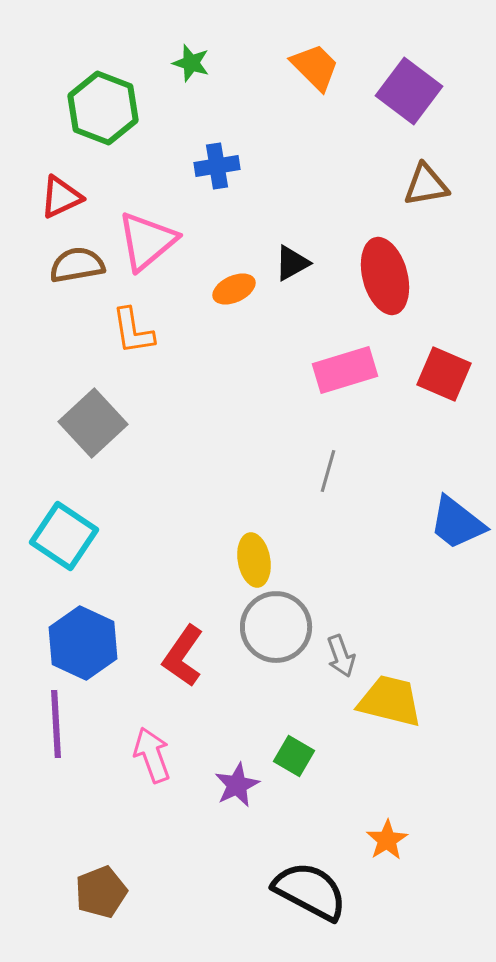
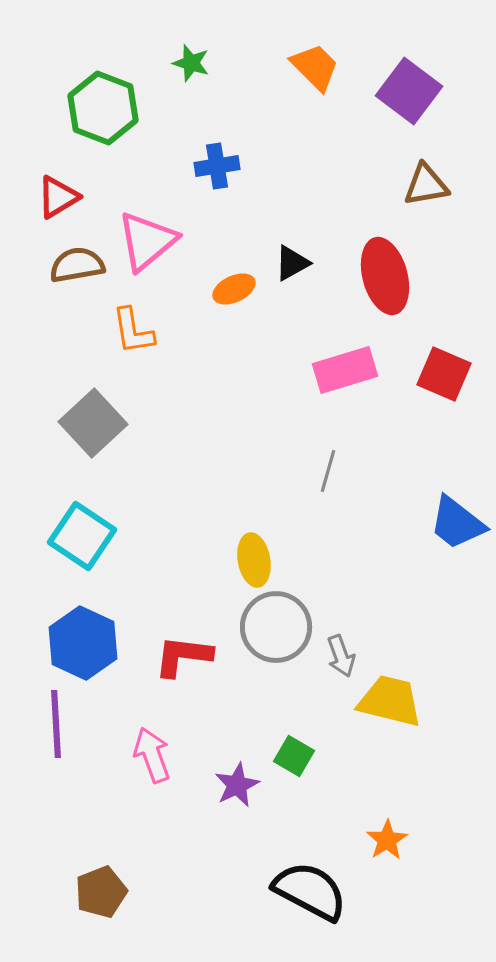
red triangle: moved 3 px left; rotated 6 degrees counterclockwise
cyan square: moved 18 px right
red L-shape: rotated 62 degrees clockwise
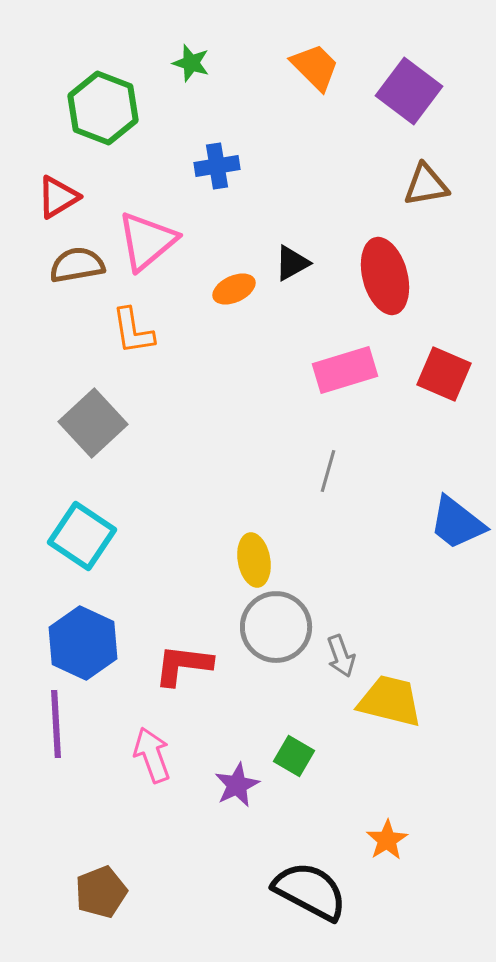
red L-shape: moved 9 px down
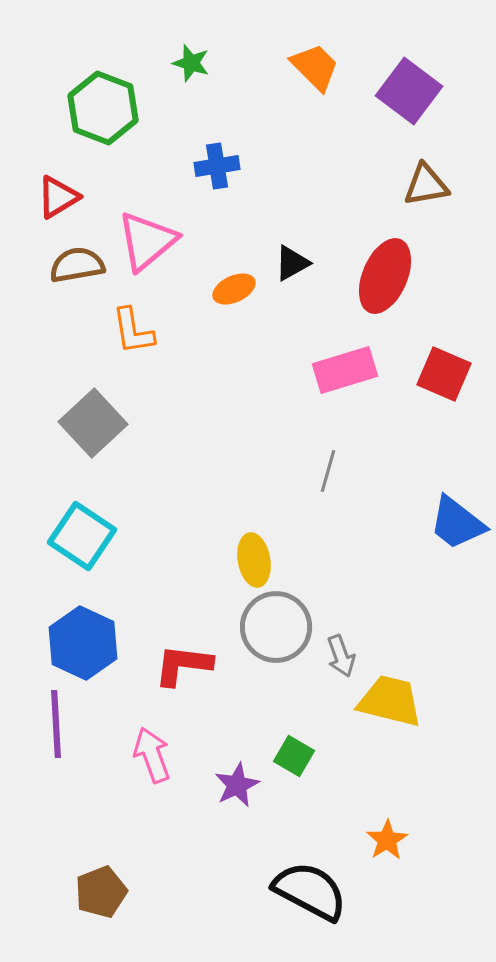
red ellipse: rotated 38 degrees clockwise
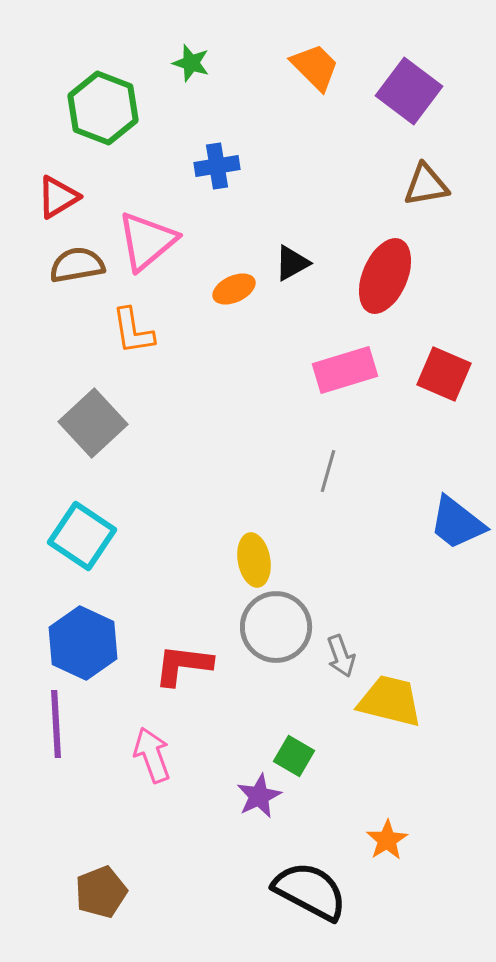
purple star: moved 22 px right, 11 px down
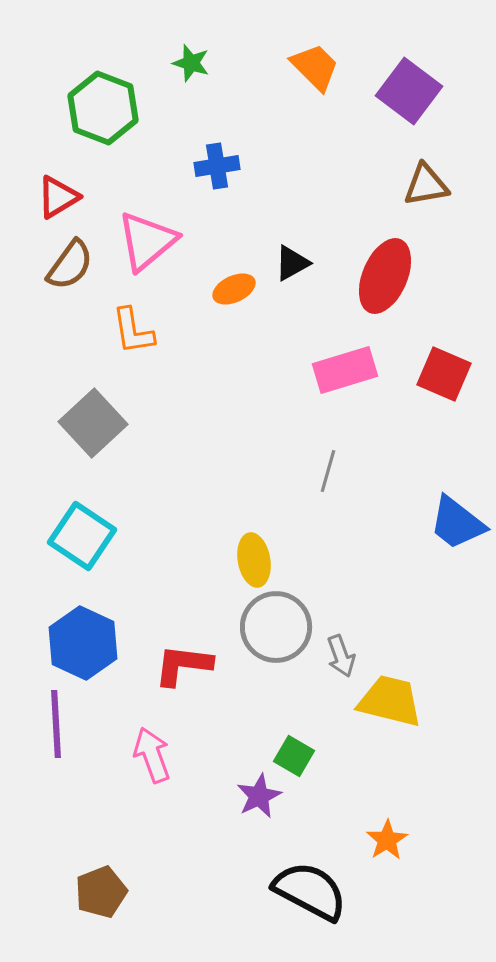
brown semicircle: moved 7 px left; rotated 136 degrees clockwise
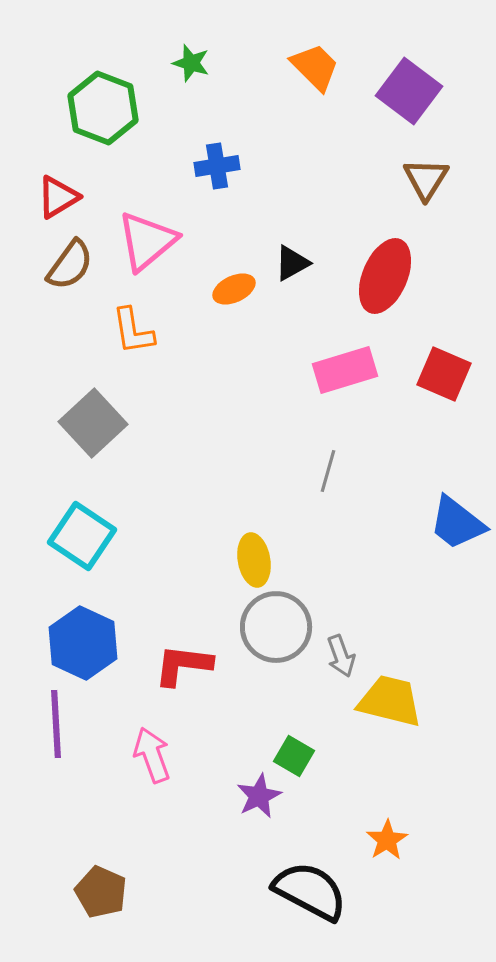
brown triangle: moved 6 px up; rotated 48 degrees counterclockwise
brown pentagon: rotated 27 degrees counterclockwise
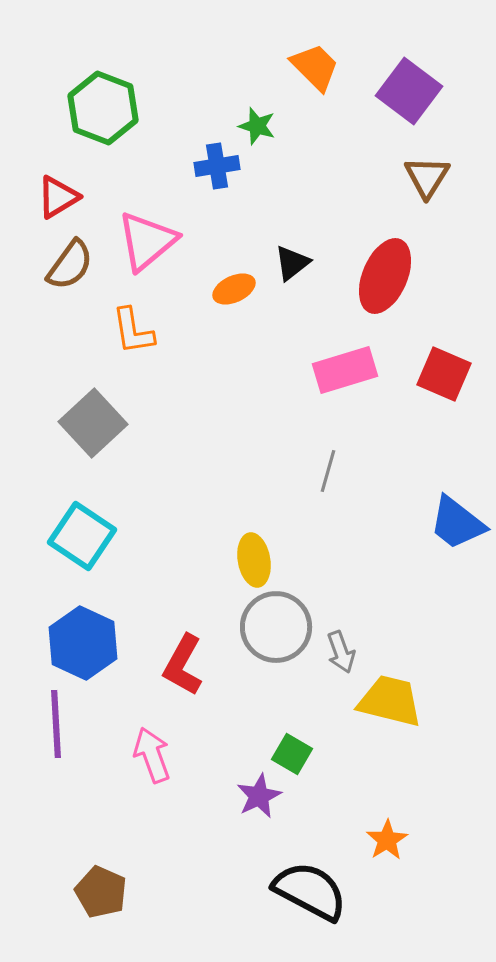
green star: moved 66 px right, 63 px down
brown triangle: moved 1 px right, 2 px up
black triangle: rotated 9 degrees counterclockwise
gray arrow: moved 4 px up
red L-shape: rotated 68 degrees counterclockwise
green square: moved 2 px left, 2 px up
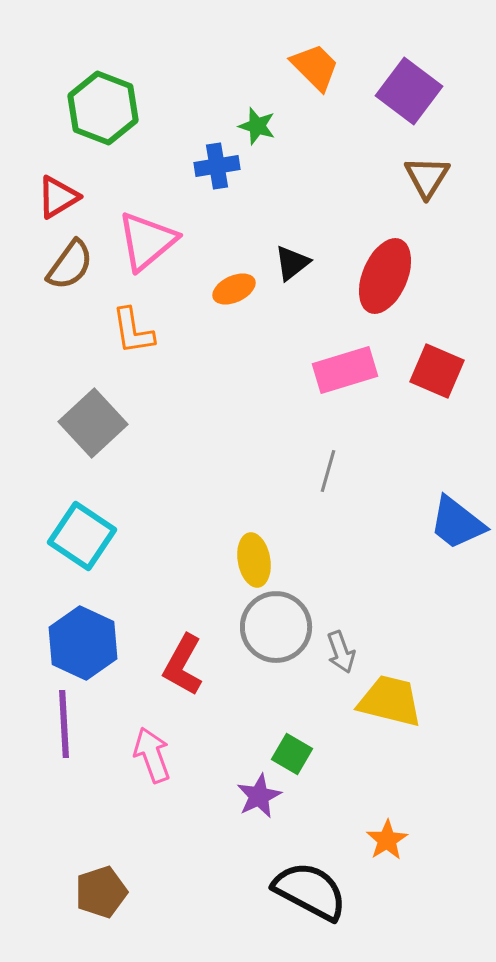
red square: moved 7 px left, 3 px up
purple line: moved 8 px right
brown pentagon: rotated 30 degrees clockwise
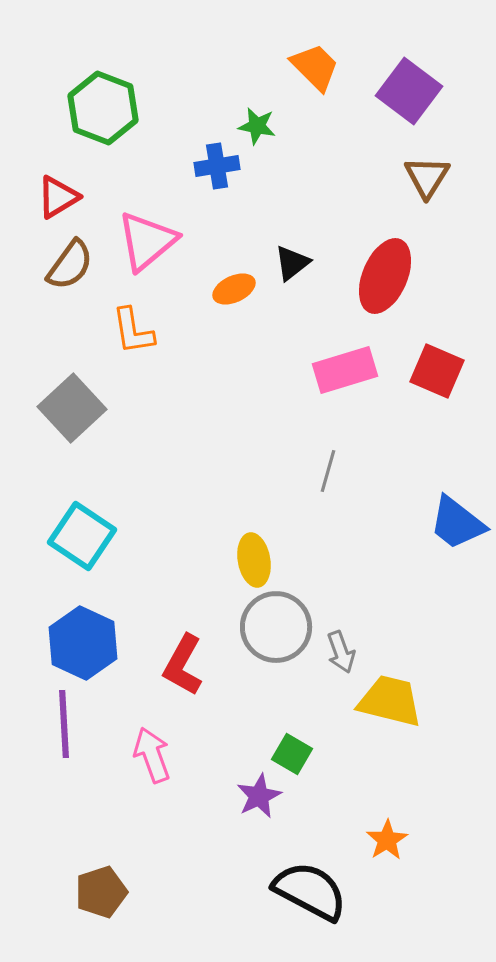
green star: rotated 6 degrees counterclockwise
gray square: moved 21 px left, 15 px up
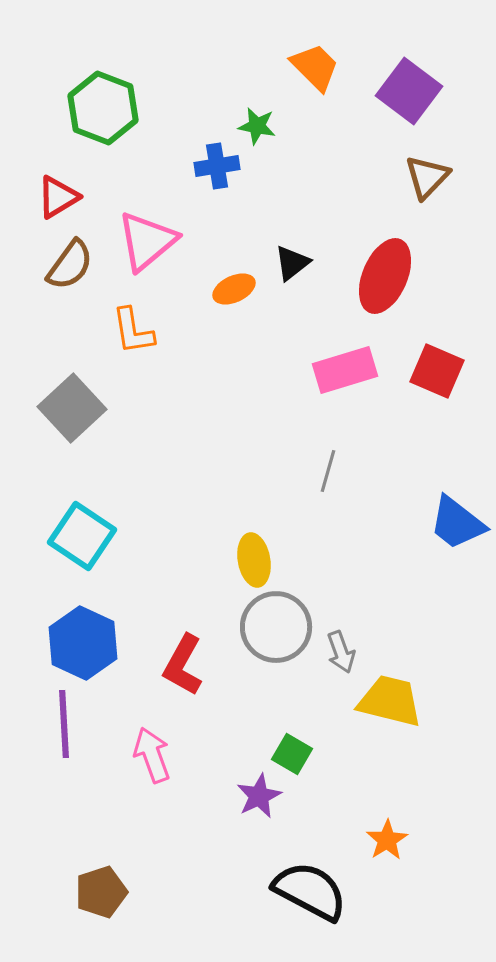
brown triangle: rotated 12 degrees clockwise
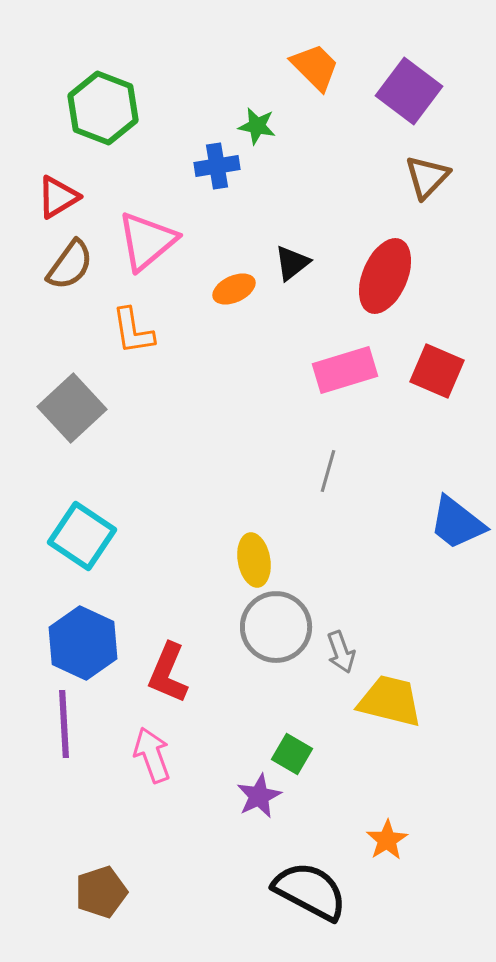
red L-shape: moved 15 px left, 8 px down; rotated 6 degrees counterclockwise
